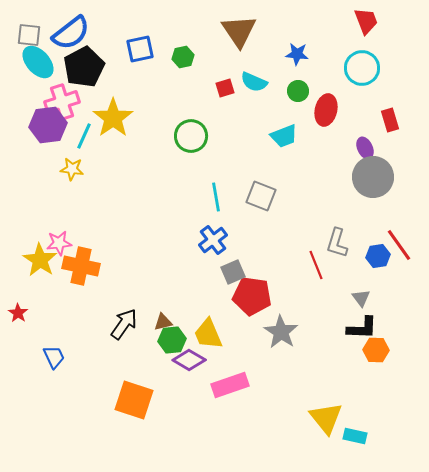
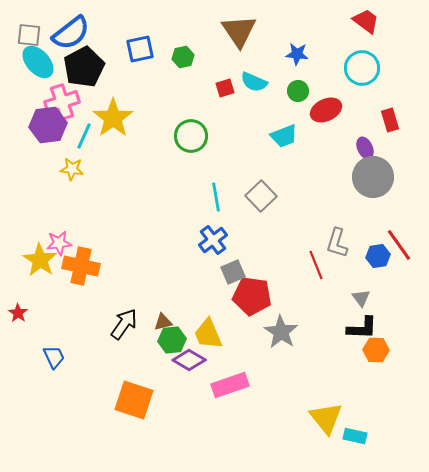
red trapezoid at (366, 21): rotated 32 degrees counterclockwise
red ellipse at (326, 110): rotated 52 degrees clockwise
gray square at (261, 196): rotated 24 degrees clockwise
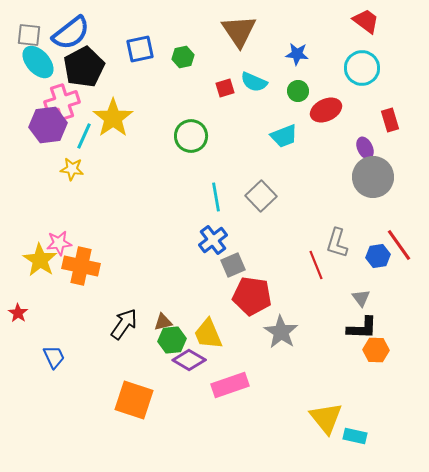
gray square at (233, 272): moved 7 px up
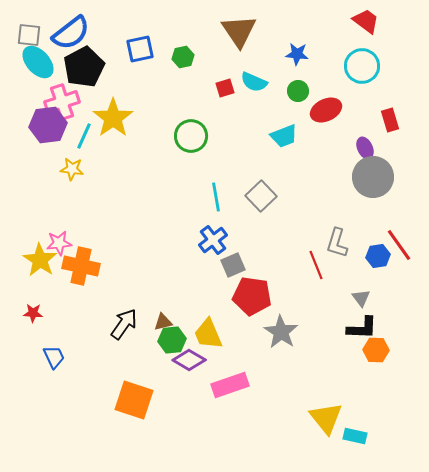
cyan circle at (362, 68): moved 2 px up
red star at (18, 313): moved 15 px right; rotated 30 degrees counterclockwise
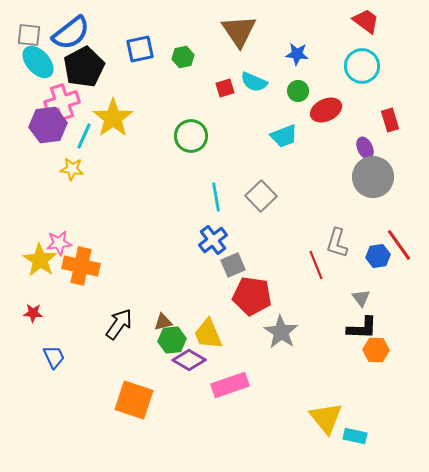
black arrow at (124, 324): moved 5 px left
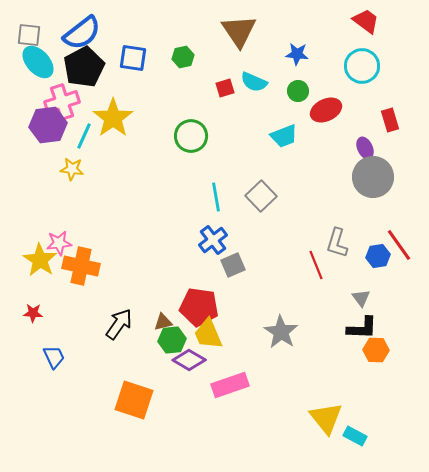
blue semicircle at (71, 33): moved 11 px right
blue square at (140, 49): moved 7 px left, 9 px down; rotated 20 degrees clockwise
red pentagon at (252, 296): moved 53 px left, 11 px down
cyan rectangle at (355, 436): rotated 15 degrees clockwise
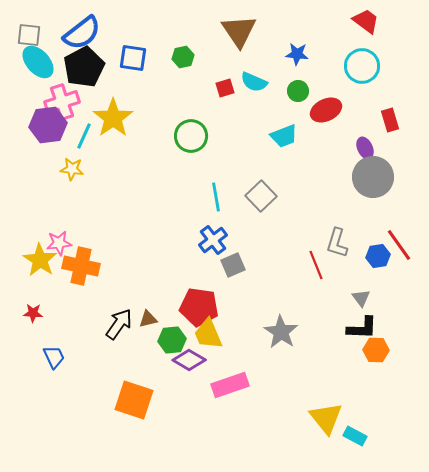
brown triangle at (163, 322): moved 15 px left, 3 px up
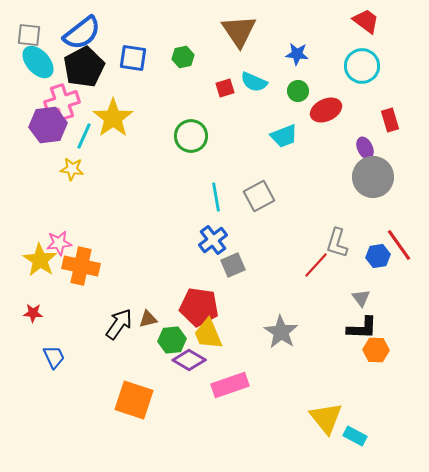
gray square at (261, 196): moved 2 px left; rotated 16 degrees clockwise
red line at (316, 265): rotated 64 degrees clockwise
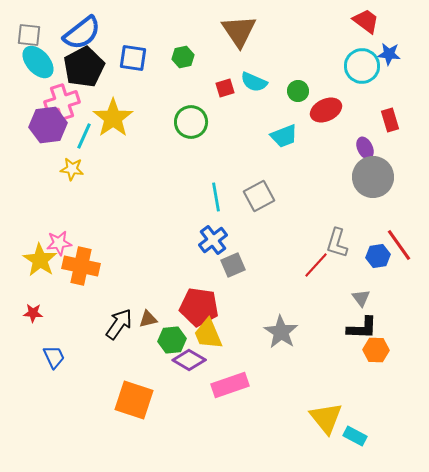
blue star at (297, 54): moved 92 px right
green circle at (191, 136): moved 14 px up
